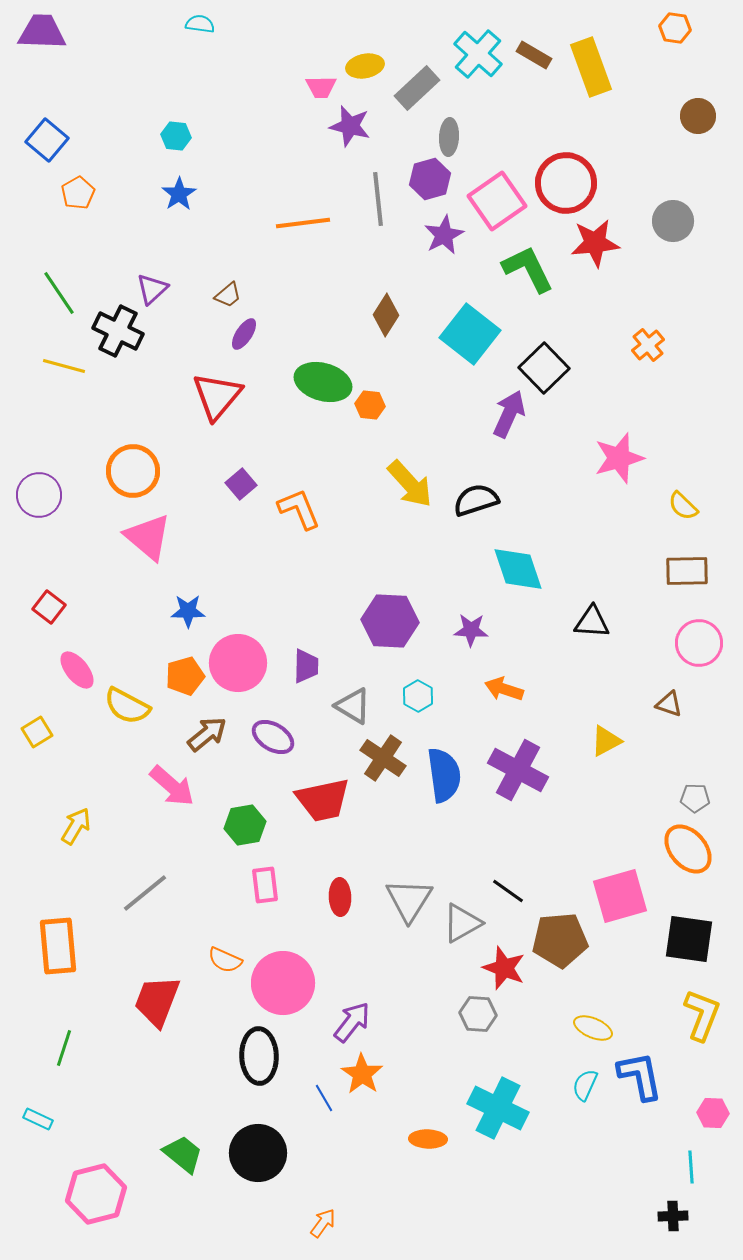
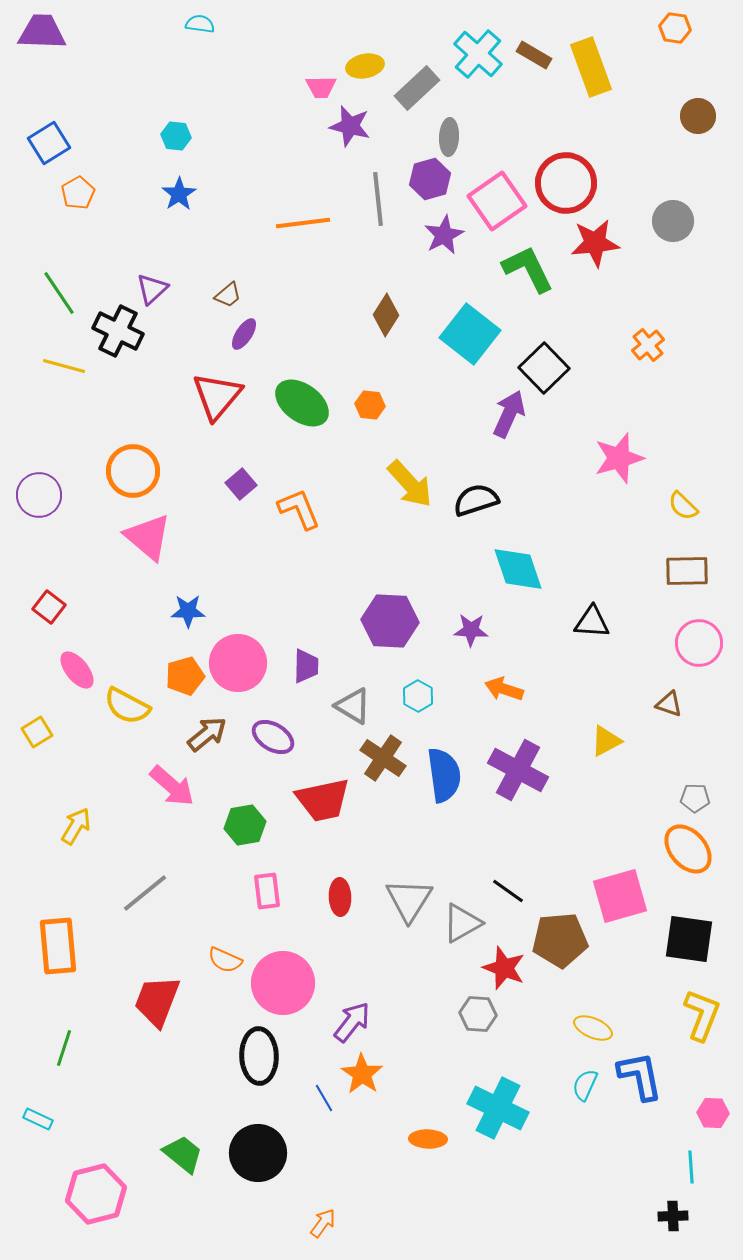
blue square at (47, 140): moved 2 px right, 3 px down; rotated 18 degrees clockwise
green ellipse at (323, 382): moved 21 px left, 21 px down; rotated 20 degrees clockwise
pink rectangle at (265, 885): moved 2 px right, 6 px down
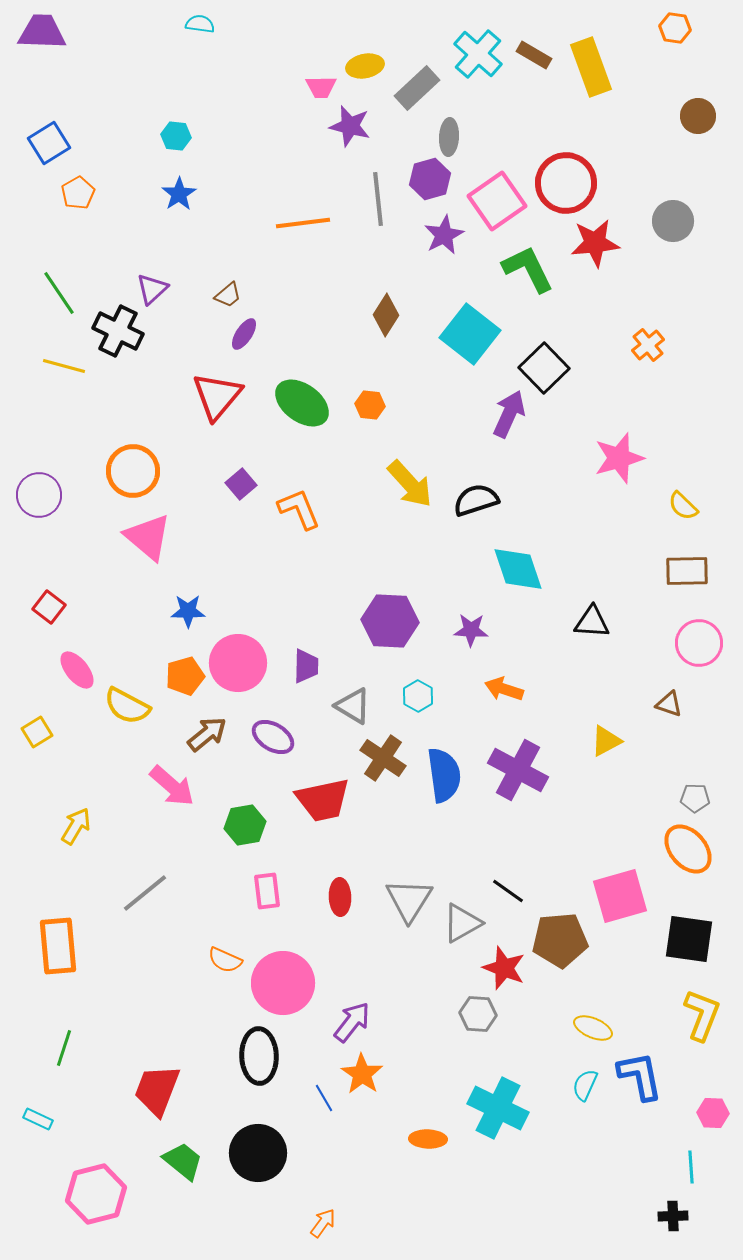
red trapezoid at (157, 1001): moved 89 px down
green trapezoid at (183, 1154): moved 7 px down
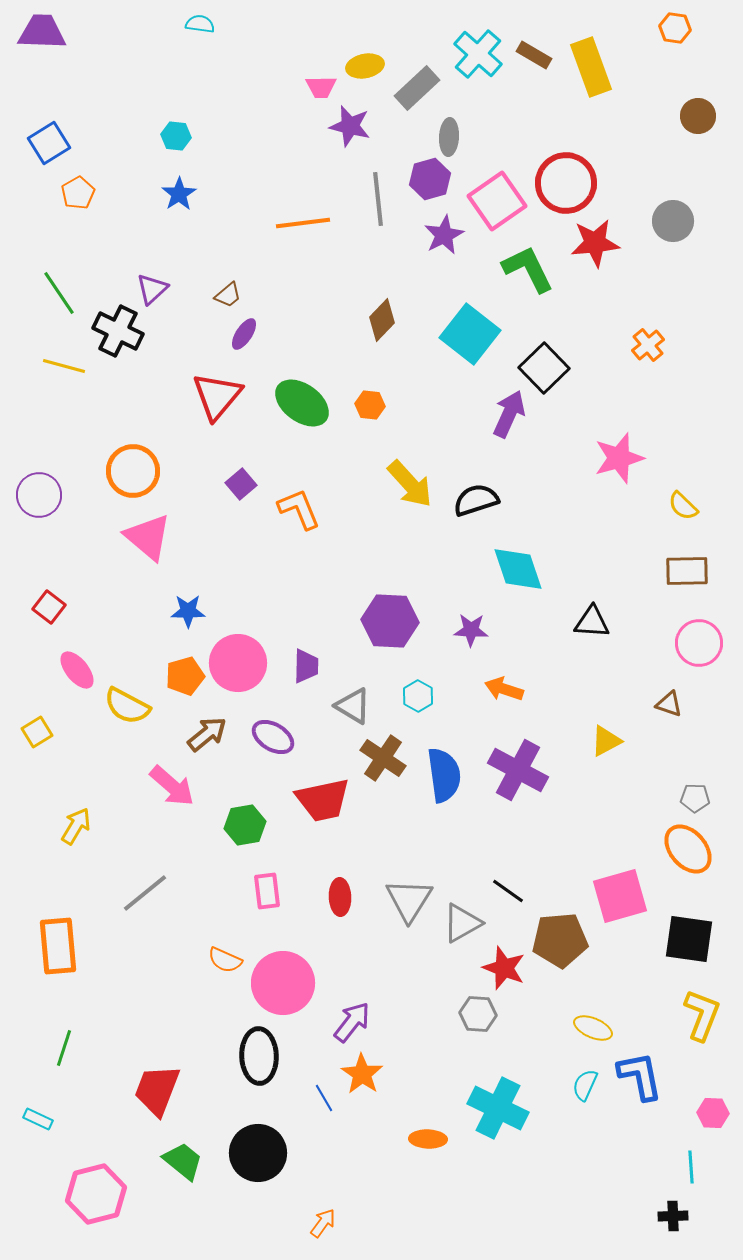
brown diamond at (386, 315): moved 4 px left, 5 px down; rotated 12 degrees clockwise
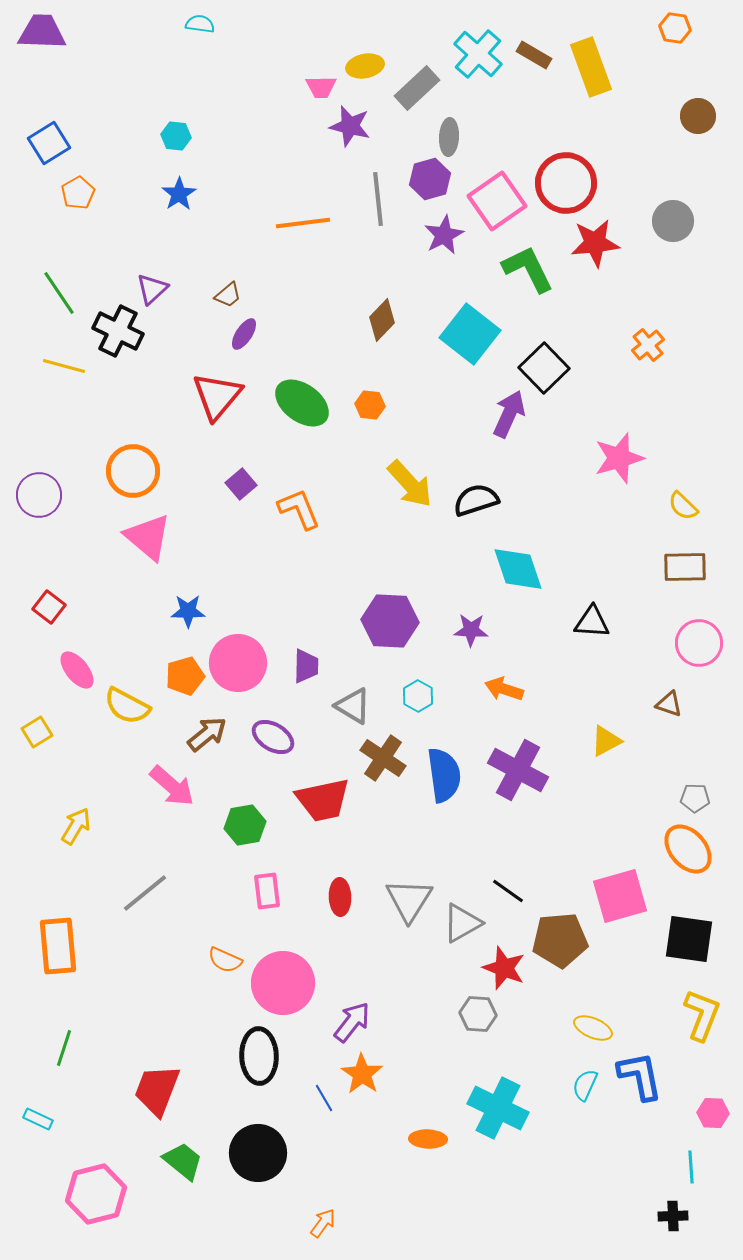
brown rectangle at (687, 571): moved 2 px left, 4 px up
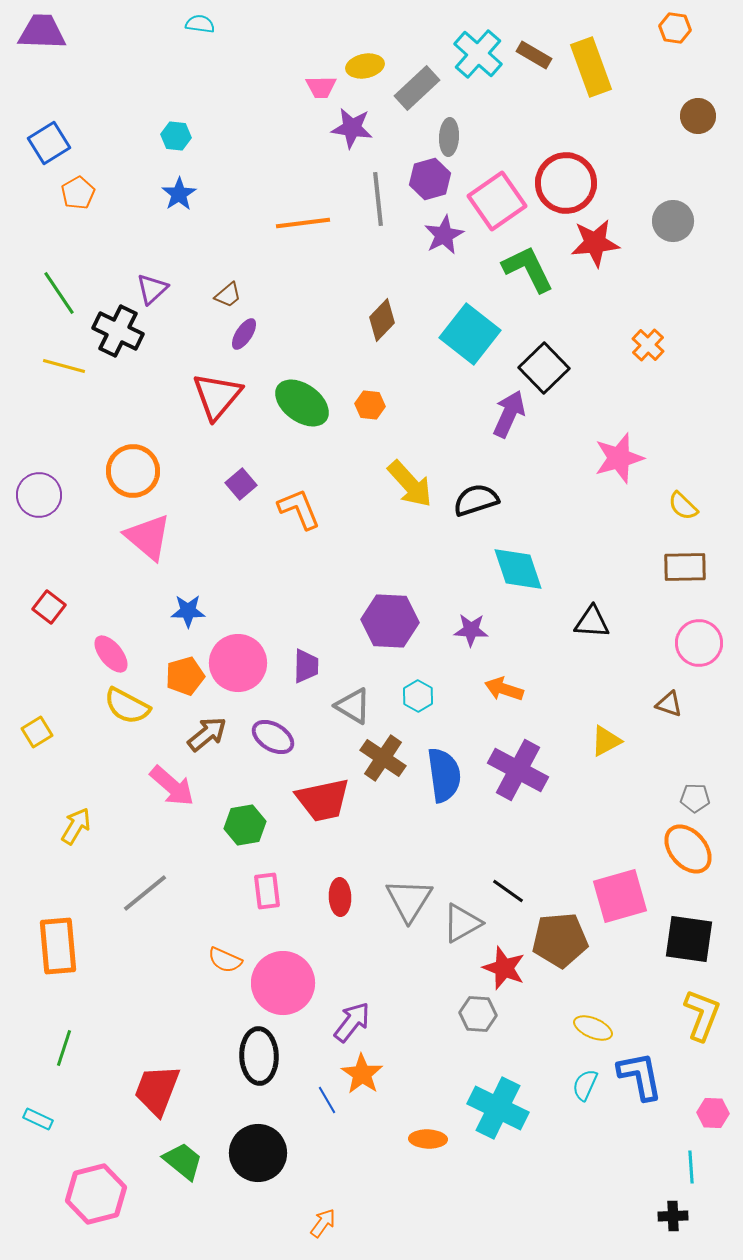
purple star at (350, 126): moved 2 px right, 2 px down; rotated 6 degrees counterclockwise
orange cross at (648, 345): rotated 8 degrees counterclockwise
pink ellipse at (77, 670): moved 34 px right, 16 px up
blue line at (324, 1098): moved 3 px right, 2 px down
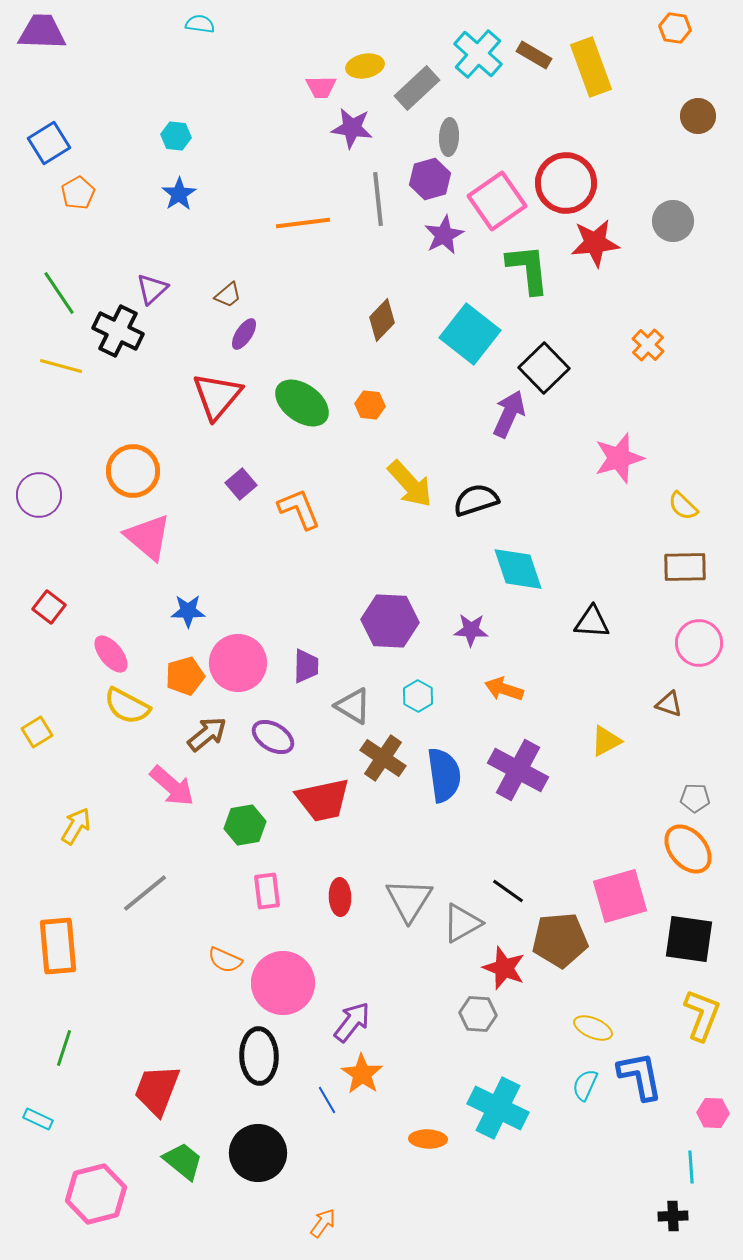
green L-shape at (528, 269): rotated 20 degrees clockwise
yellow line at (64, 366): moved 3 px left
